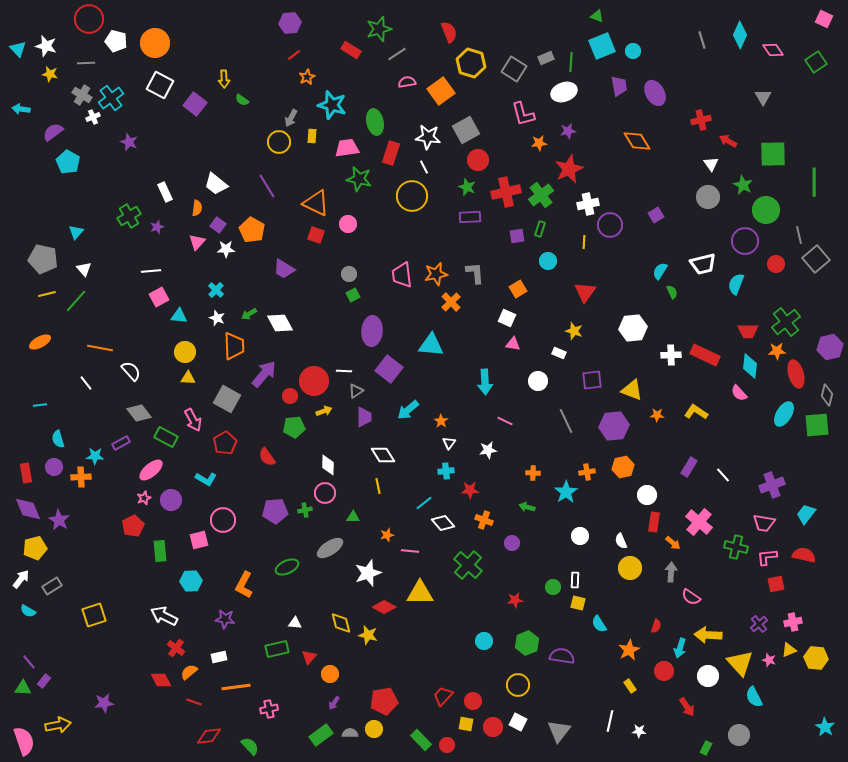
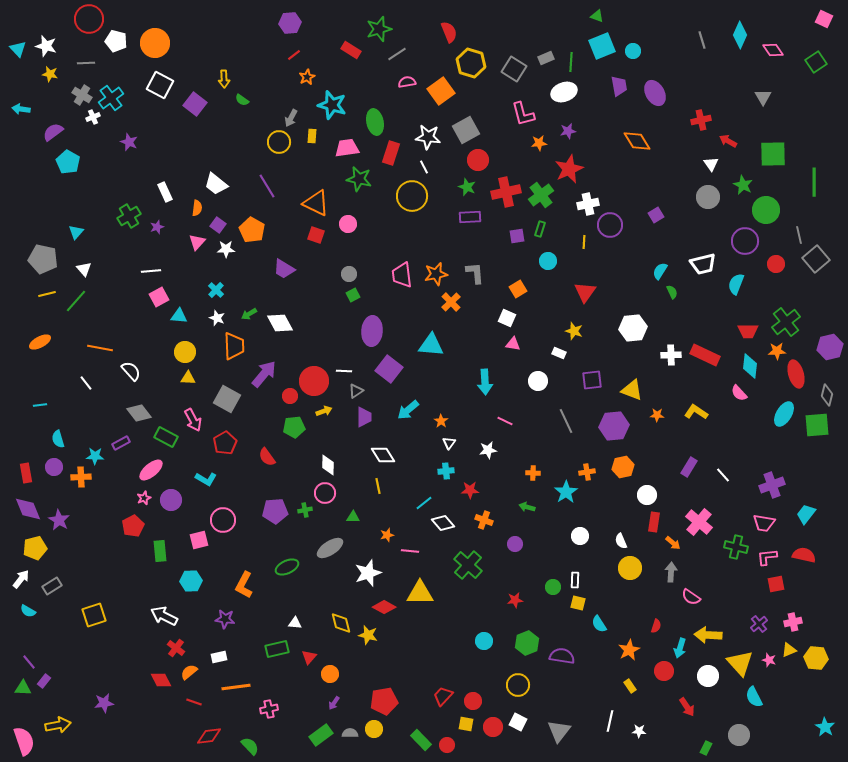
purple circle at (512, 543): moved 3 px right, 1 px down
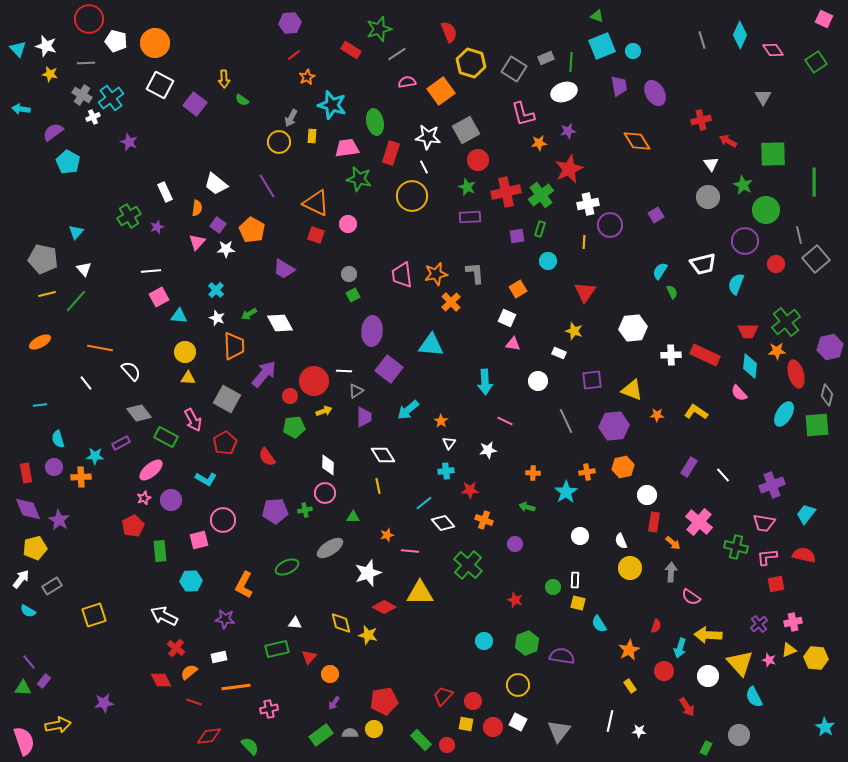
red star at (515, 600): rotated 28 degrees clockwise
